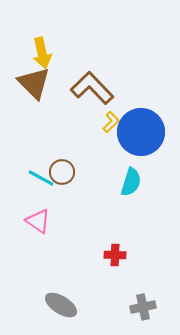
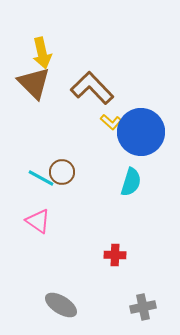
yellow L-shape: rotated 85 degrees clockwise
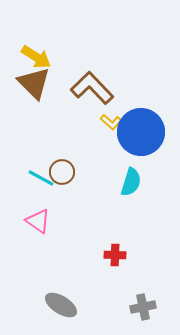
yellow arrow: moved 6 px left, 4 px down; rotated 44 degrees counterclockwise
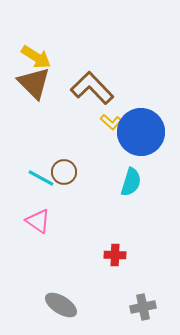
brown circle: moved 2 px right
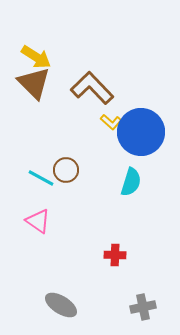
brown circle: moved 2 px right, 2 px up
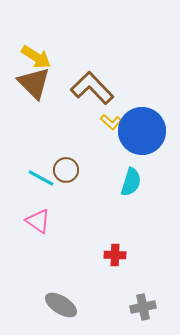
blue circle: moved 1 px right, 1 px up
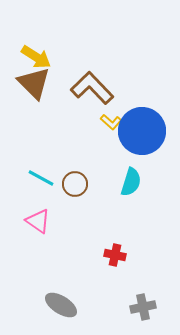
brown circle: moved 9 px right, 14 px down
red cross: rotated 10 degrees clockwise
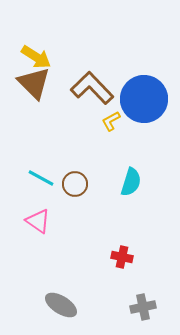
yellow L-shape: moved 1 px up; rotated 110 degrees clockwise
blue circle: moved 2 px right, 32 px up
red cross: moved 7 px right, 2 px down
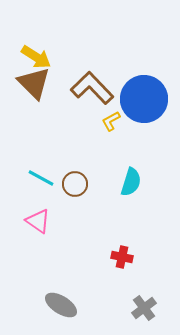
gray cross: moved 1 px right, 1 px down; rotated 25 degrees counterclockwise
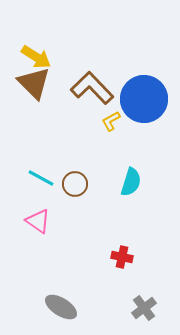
gray ellipse: moved 2 px down
